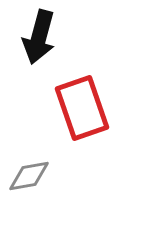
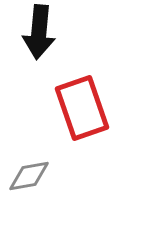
black arrow: moved 5 px up; rotated 10 degrees counterclockwise
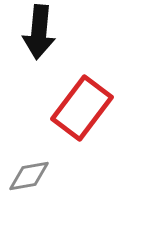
red rectangle: rotated 56 degrees clockwise
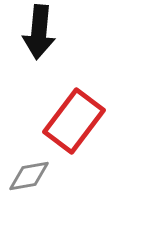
red rectangle: moved 8 px left, 13 px down
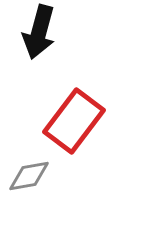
black arrow: rotated 10 degrees clockwise
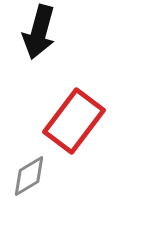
gray diamond: rotated 21 degrees counterclockwise
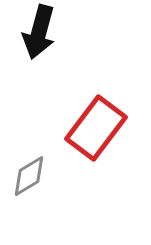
red rectangle: moved 22 px right, 7 px down
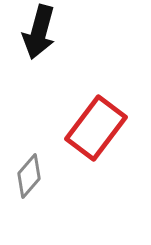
gray diamond: rotated 18 degrees counterclockwise
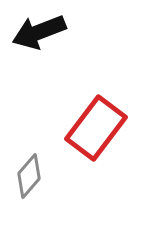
black arrow: rotated 54 degrees clockwise
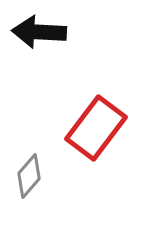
black arrow: rotated 24 degrees clockwise
